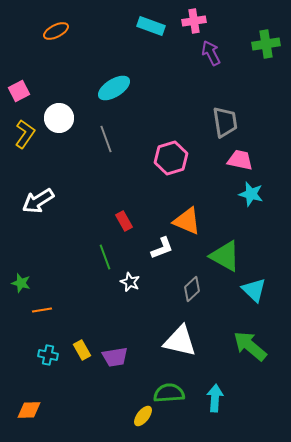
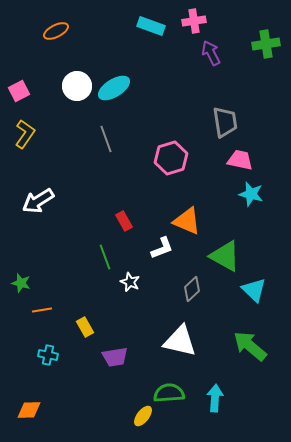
white circle: moved 18 px right, 32 px up
yellow rectangle: moved 3 px right, 23 px up
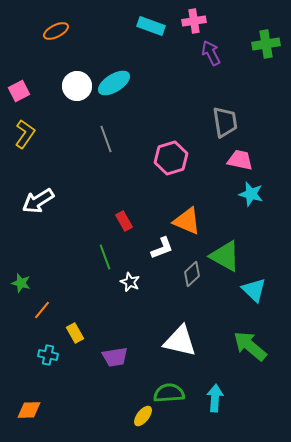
cyan ellipse: moved 5 px up
gray diamond: moved 15 px up
orange line: rotated 42 degrees counterclockwise
yellow rectangle: moved 10 px left, 6 px down
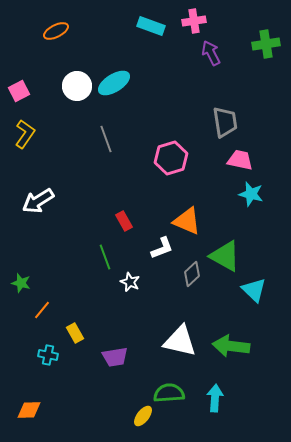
green arrow: moved 19 px left; rotated 33 degrees counterclockwise
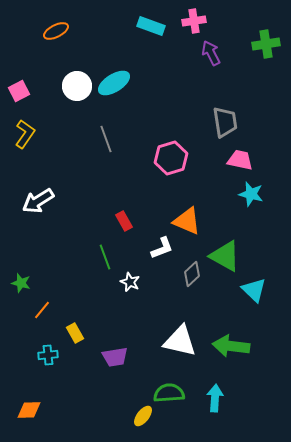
cyan cross: rotated 18 degrees counterclockwise
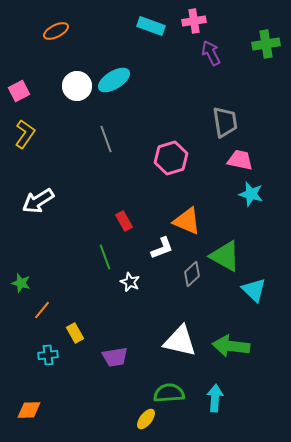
cyan ellipse: moved 3 px up
yellow ellipse: moved 3 px right, 3 px down
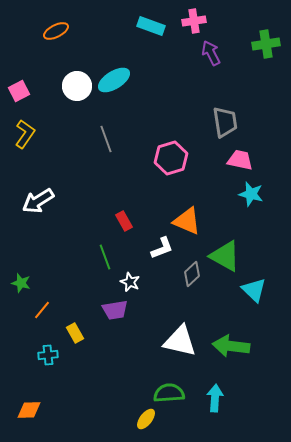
purple trapezoid: moved 47 px up
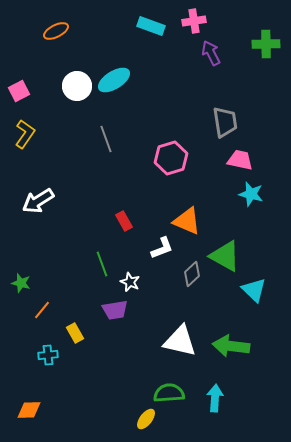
green cross: rotated 8 degrees clockwise
green line: moved 3 px left, 7 px down
